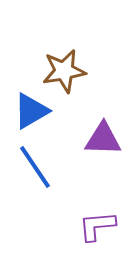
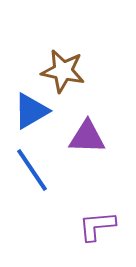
brown star: moved 1 px left; rotated 21 degrees clockwise
purple triangle: moved 16 px left, 2 px up
blue line: moved 3 px left, 3 px down
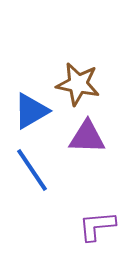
brown star: moved 15 px right, 13 px down
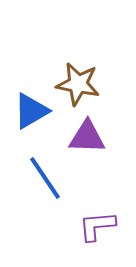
blue line: moved 13 px right, 8 px down
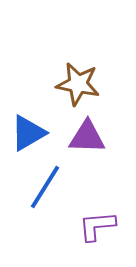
blue triangle: moved 3 px left, 22 px down
blue line: moved 9 px down; rotated 66 degrees clockwise
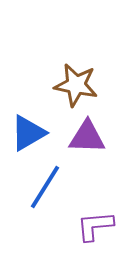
brown star: moved 2 px left, 1 px down
purple L-shape: moved 2 px left
